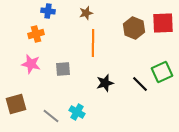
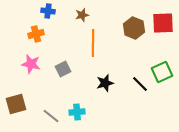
brown star: moved 4 px left, 2 px down
gray square: rotated 21 degrees counterclockwise
cyan cross: rotated 35 degrees counterclockwise
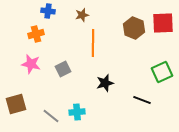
black line: moved 2 px right, 16 px down; rotated 24 degrees counterclockwise
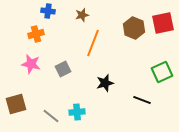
red square: rotated 10 degrees counterclockwise
orange line: rotated 20 degrees clockwise
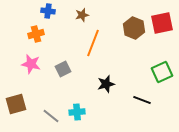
red square: moved 1 px left
black star: moved 1 px right, 1 px down
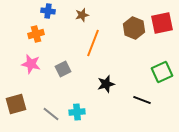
gray line: moved 2 px up
